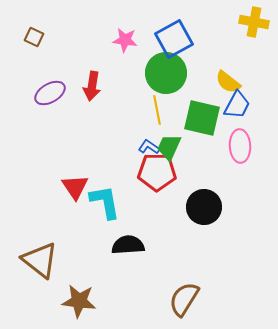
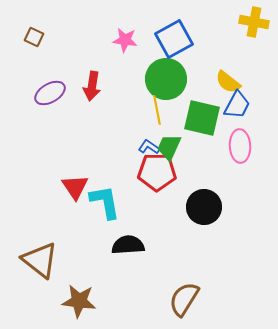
green circle: moved 6 px down
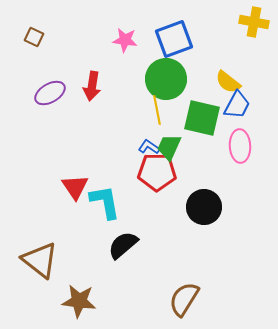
blue square: rotated 9 degrees clockwise
black semicircle: moved 5 px left; rotated 36 degrees counterclockwise
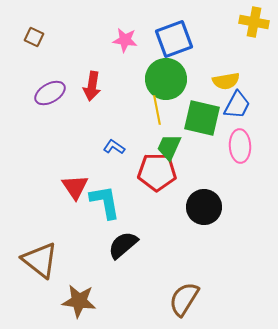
yellow semicircle: moved 2 px left, 1 px up; rotated 48 degrees counterclockwise
blue L-shape: moved 35 px left
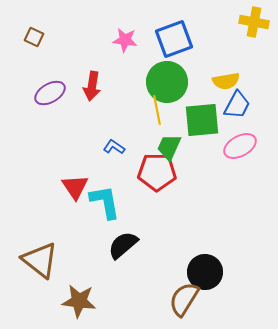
green circle: moved 1 px right, 3 px down
green square: moved 2 px down; rotated 18 degrees counterclockwise
pink ellipse: rotated 64 degrees clockwise
black circle: moved 1 px right, 65 px down
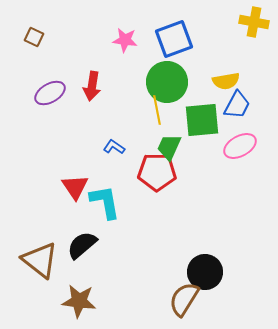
black semicircle: moved 41 px left
